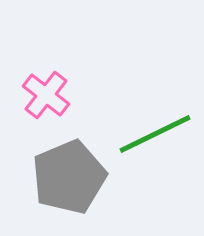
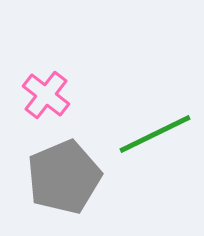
gray pentagon: moved 5 px left
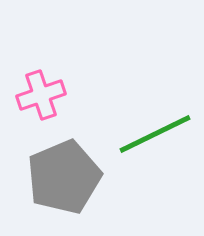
pink cross: moved 5 px left; rotated 33 degrees clockwise
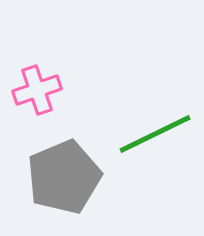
pink cross: moved 4 px left, 5 px up
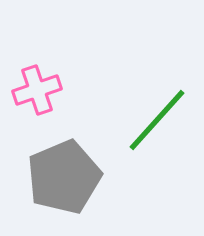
green line: moved 2 px right, 14 px up; rotated 22 degrees counterclockwise
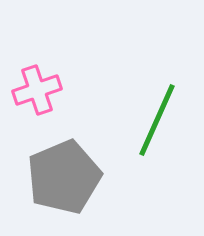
green line: rotated 18 degrees counterclockwise
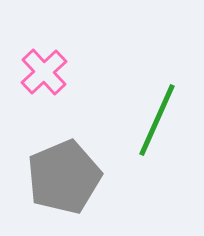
pink cross: moved 7 px right, 18 px up; rotated 24 degrees counterclockwise
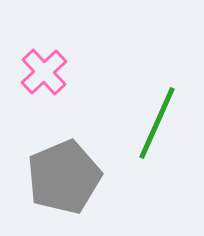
green line: moved 3 px down
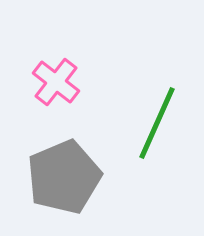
pink cross: moved 12 px right, 10 px down; rotated 9 degrees counterclockwise
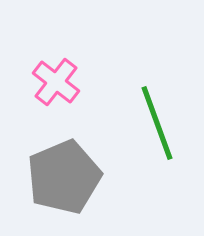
green line: rotated 44 degrees counterclockwise
